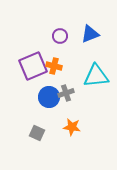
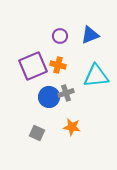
blue triangle: moved 1 px down
orange cross: moved 4 px right, 1 px up
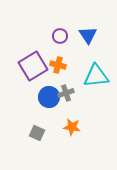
blue triangle: moved 2 px left; rotated 42 degrees counterclockwise
purple square: rotated 8 degrees counterclockwise
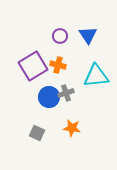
orange star: moved 1 px down
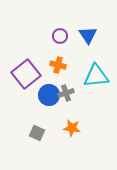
purple square: moved 7 px left, 8 px down; rotated 8 degrees counterclockwise
blue circle: moved 2 px up
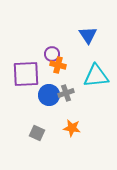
purple circle: moved 8 px left, 18 px down
purple square: rotated 36 degrees clockwise
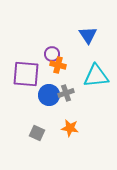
purple square: rotated 8 degrees clockwise
orange star: moved 2 px left
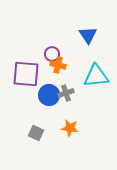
gray square: moved 1 px left
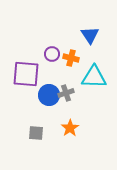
blue triangle: moved 2 px right
orange cross: moved 13 px right, 7 px up
cyan triangle: moved 2 px left, 1 px down; rotated 8 degrees clockwise
orange star: rotated 30 degrees clockwise
gray square: rotated 21 degrees counterclockwise
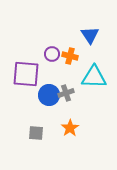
orange cross: moved 1 px left, 2 px up
